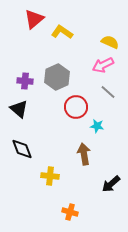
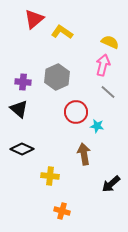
pink arrow: rotated 130 degrees clockwise
purple cross: moved 2 px left, 1 px down
red circle: moved 5 px down
black diamond: rotated 45 degrees counterclockwise
orange cross: moved 8 px left, 1 px up
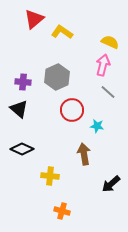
red circle: moved 4 px left, 2 px up
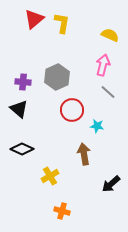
yellow L-shape: moved 9 px up; rotated 65 degrees clockwise
yellow semicircle: moved 7 px up
yellow cross: rotated 36 degrees counterclockwise
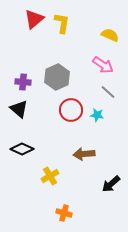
pink arrow: rotated 110 degrees clockwise
red circle: moved 1 px left
cyan star: moved 11 px up
brown arrow: rotated 85 degrees counterclockwise
orange cross: moved 2 px right, 2 px down
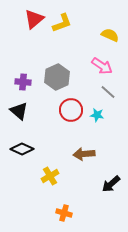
yellow L-shape: rotated 60 degrees clockwise
pink arrow: moved 1 px left, 1 px down
black triangle: moved 2 px down
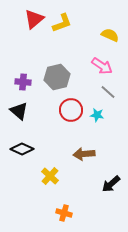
gray hexagon: rotated 10 degrees clockwise
yellow cross: rotated 18 degrees counterclockwise
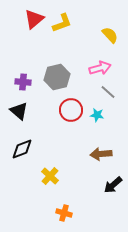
yellow semicircle: rotated 24 degrees clockwise
pink arrow: moved 2 px left, 2 px down; rotated 50 degrees counterclockwise
black diamond: rotated 45 degrees counterclockwise
brown arrow: moved 17 px right
black arrow: moved 2 px right, 1 px down
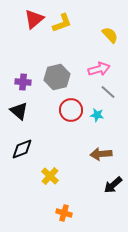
pink arrow: moved 1 px left, 1 px down
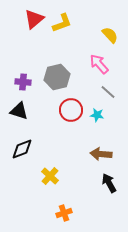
pink arrow: moved 5 px up; rotated 115 degrees counterclockwise
black triangle: rotated 24 degrees counterclockwise
brown arrow: rotated 10 degrees clockwise
black arrow: moved 4 px left, 2 px up; rotated 102 degrees clockwise
orange cross: rotated 35 degrees counterclockwise
